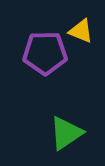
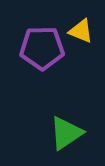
purple pentagon: moved 3 px left, 5 px up
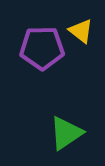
yellow triangle: rotated 16 degrees clockwise
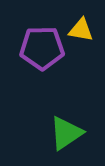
yellow triangle: moved 1 px up; rotated 28 degrees counterclockwise
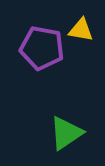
purple pentagon: rotated 12 degrees clockwise
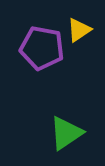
yellow triangle: moved 2 px left; rotated 44 degrees counterclockwise
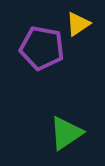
yellow triangle: moved 1 px left, 6 px up
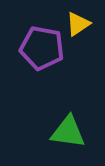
green triangle: moved 2 px right, 1 px up; rotated 42 degrees clockwise
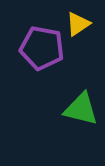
green triangle: moved 13 px right, 23 px up; rotated 6 degrees clockwise
